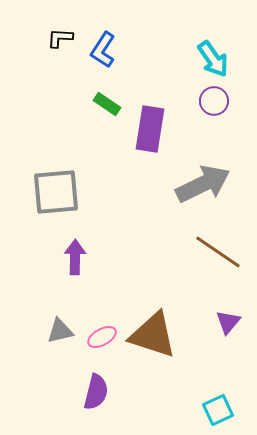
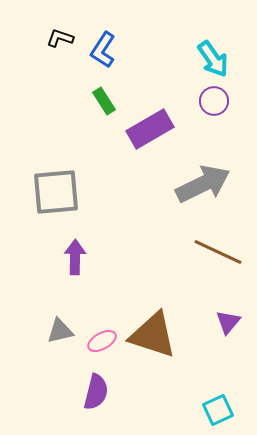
black L-shape: rotated 16 degrees clockwise
green rectangle: moved 3 px left, 3 px up; rotated 24 degrees clockwise
purple rectangle: rotated 51 degrees clockwise
brown line: rotated 9 degrees counterclockwise
pink ellipse: moved 4 px down
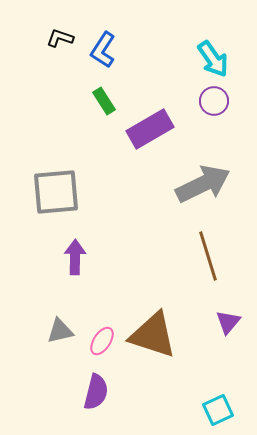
brown line: moved 10 px left, 4 px down; rotated 48 degrees clockwise
pink ellipse: rotated 28 degrees counterclockwise
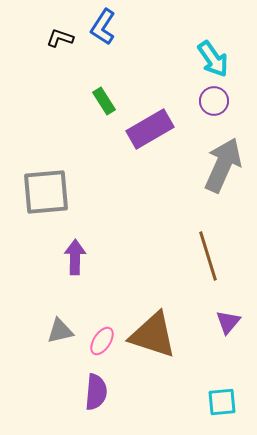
blue L-shape: moved 23 px up
gray arrow: moved 20 px right, 19 px up; rotated 40 degrees counterclockwise
gray square: moved 10 px left
purple semicircle: rotated 9 degrees counterclockwise
cyan square: moved 4 px right, 8 px up; rotated 20 degrees clockwise
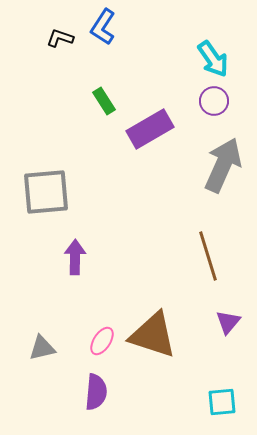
gray triangle: moved 18 px left, 17 px down
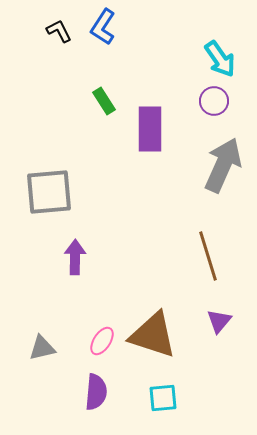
black L-shape: moved 1 px left, 7 px up; rotated 44 degrees clockwise
cyan arrow: moved 7 px right
purple rectangle: rotated 60 degrees counterclockwise
gray square: moved 3 px right
purple triangle: moved 9 px left, 1 px up
cyan square: moved 59 px left, 4 px up
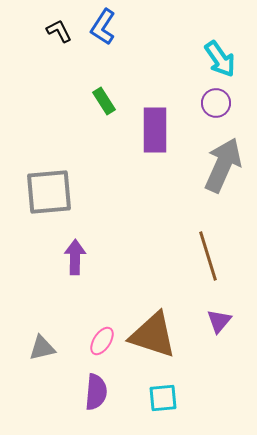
purple circle: moved 2 px right, 2 px down
purple rectangle: moved 5 px right, 1 px down
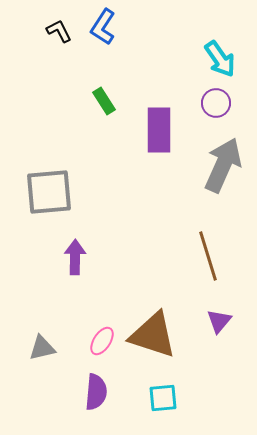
purple rectangle: moved 4 px right
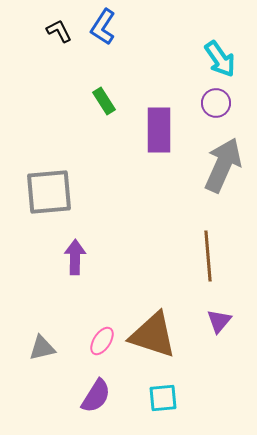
brown line: rotated 12 degrees clockwise
purple semicircle: moved 4 px down; rotated 27 degrees clockwise
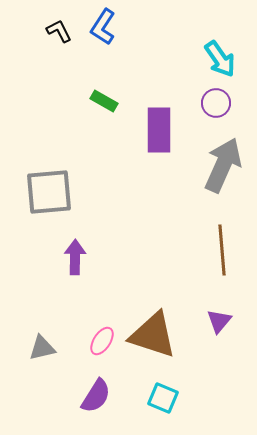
green rectangle: rotated 28 degrees counterclockwise
brown line: moved 14 px right, 6 px up
cyan square: rotated 28 degrees clockwise
